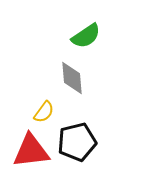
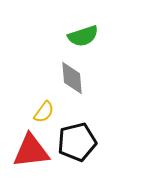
green semicircle: moved 3 px left; rotated 16 degrees clockwise
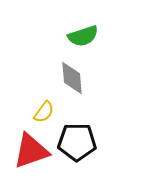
black pentagon: rotated 15 degrees clockwise
red triangle: rotated 12 degrees counterclockwise
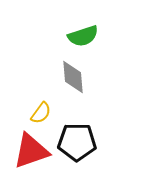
gray diamond: moved 1 px right, 1 px up
yellow semicircle: moved 3 px left, 1 px down
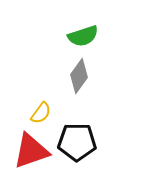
gray diamond: moved 6 px right, 1 px up; rotated 40 degrees clockwise
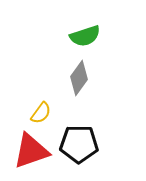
green semicircle: moved 2 px right
gray diamond: moved 2 px down
black pentagon: moved 2 px right, 2 px down
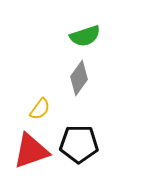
yellow semicircle: moved 1 px left, 4 px up
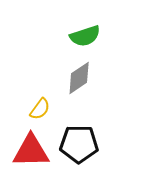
gray diamond: rotated 20 degrees clockwise
red triangle: rotated 18 degrees clockwise
